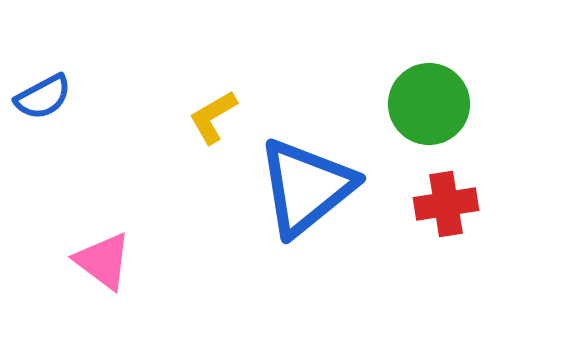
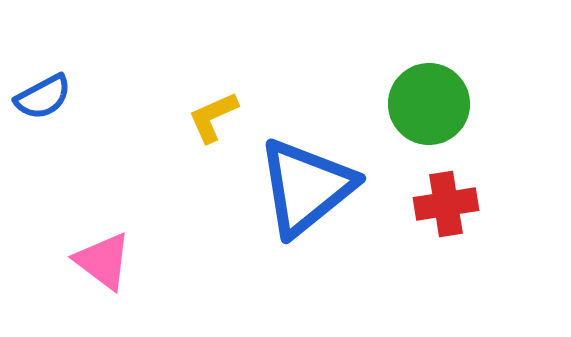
yellow L-shape: rotated 6 degrees clockwise
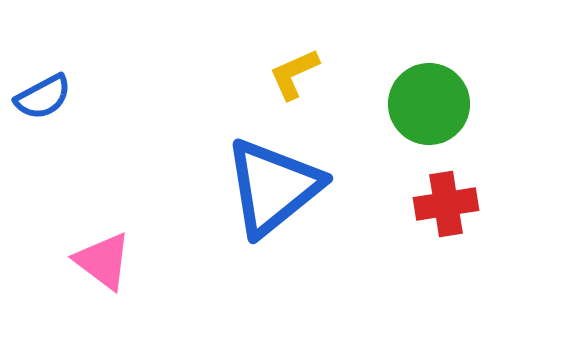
yellow L-shape: moved 81 px right, 43 px up
blue triangle: moved 33 px left
